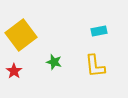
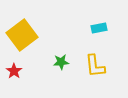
cyan rectangle: moved 3 px up
yellow square: moved 1 px right
green star: moved 7 px right; rotated 21 degrees counterclockwise
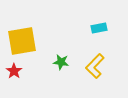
yellow square: moved 6 px down; rotated 28 degrees clockwise
green star: rotated 14 degrees clockwise
yellow L-shape: rotated 50 degrees clockwise
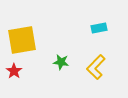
yellow square: moved 1 px up
yellow L-shape: moved 1 px right, 1 px down
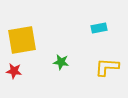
yellow L-shape: moved 11 px right; rotated 50 degrees clockwise
red star: rotated 28 degrees counterclockwise
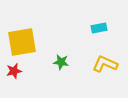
yellow square: moved 2 px down
yellow L-shape: moved 2 px left, 3 px up; rotated 20 degrees clockwise
red star: rotated 21 degrees counterclockwise
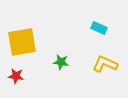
cyan rectangle: rotated 35 degrees clockwise
red star: moved 2 px right, 5 px down; rotated 21 degrees clockwise
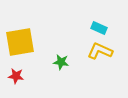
yellow square: moved 2 px left
yellow L-shape: moved 5 px left, 13 px up
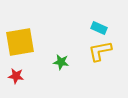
yellow L-shape: rotated 35 degrees counterclockwise
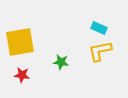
red star: moved 6 px right, 1 px up
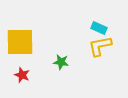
yellow square: rotated 8 degrees clockwise
yellow L-shape: moved 5 px up
red star: rotated 14 degrees clockwise
